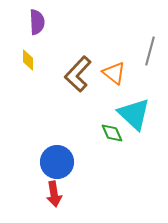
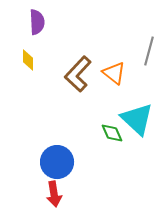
gray line: moved 1 px left
cyan triangle: moved 3 px right, 5 px down
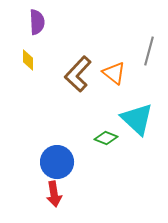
green diamond: moved 6 px left, 5 px down; rotated 45 degrees counterclockwise
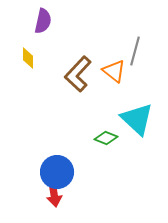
purple semicircle: moved 6 px right, 1 px up; rotated 15 degrees clockwise
gray line: moved 14 px left
yellow diamond: moved 2 px up
orange triangle: moved 2 px up
blue circle: moved 10 px down
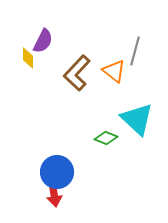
purple semicircle: moved 20 px down; rotated 15 degrees clockwise
brown L-shape: moved 1 px left, 1 px up
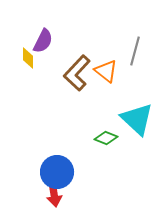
orange triangle: moved 8 px left
